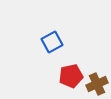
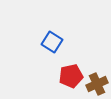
blue square: rotated 30 degrees counterclockwise
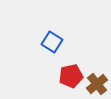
brown cross: rotated 15 degrees counterclockwise
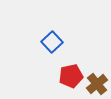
blue square: rotated 15 degrees clockwise
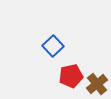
blue square: moved 1 px right, 4 px down
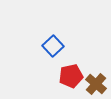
brown cross: moved 1 px left; rotated 10 degrees counterclockwise
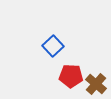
red pentagon: rotated 15 degrees clockwise
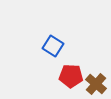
blue square: rotated 15 degrees counterclockwise
